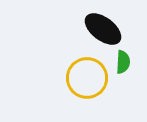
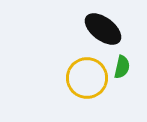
green semicircle: moved 1 px left, 5 px down; rotated 10 degrees clockwise
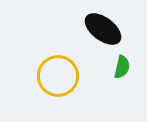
yellow circle: moved 29 px left, 2 px up
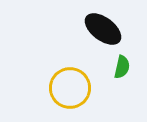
yellow circle: moved 12 px right, 12 px down
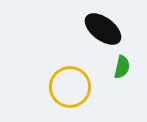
yellow circle: moved 1 px up
